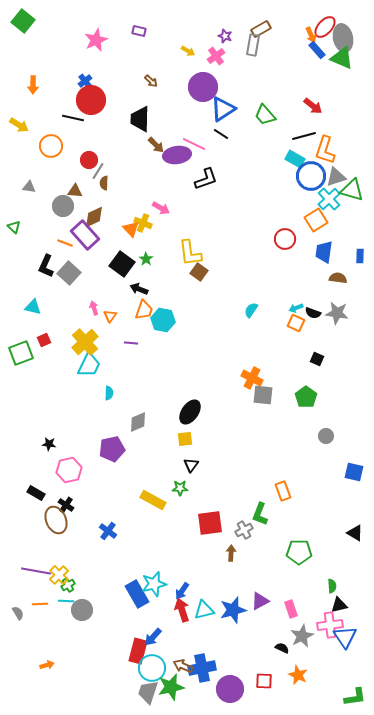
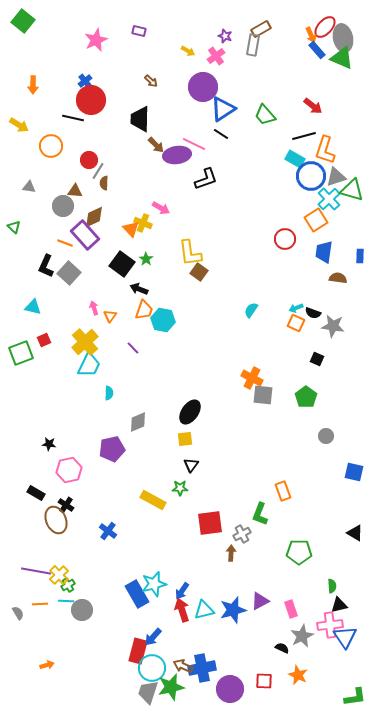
gray star at (337, 313): moved 4 px left, 13 px down
purple line at (131, 343): moved 2 px right, 5 px down; rotated 40 degrees clockwise
gray cross at (244, 530): moved 2 px left, 4 px down
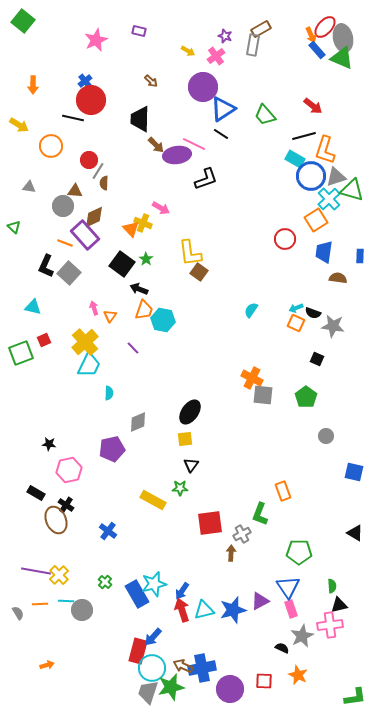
green cross at (68, 585): moved 37 px right, 3 px up; rotated 16 degrees counterclockwise
blue triangle at (345, 637): moved 57 px left, 50 px up
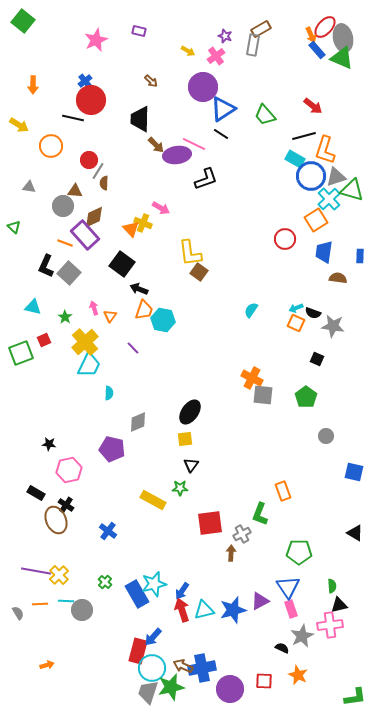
green star at (146, 259): moved 81 px left, 58 px down
purple pentagon at (112, 449): rotated 25 degrees clockwise
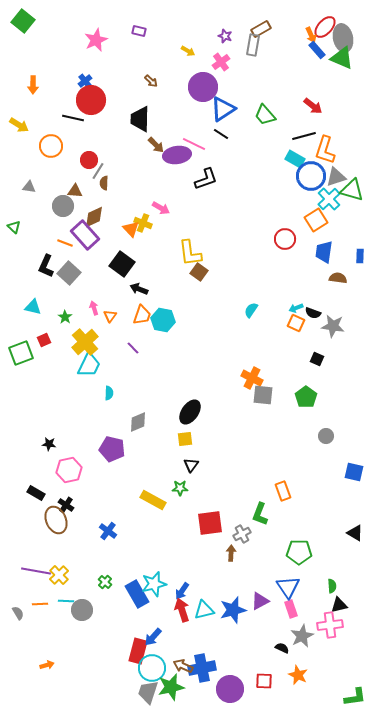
pink cross at (216, 56): moved 5 px right, 6 px down
orange trapezoid at (144, 310): moved 2 px left, 5 px down
